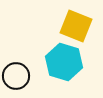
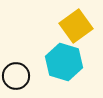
yellow square: rotated 32 degrees clockwise
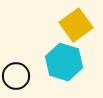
yellow square: moved 1 px up
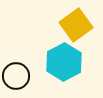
cyan hexagon: rotated 15 degrees clockwise
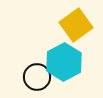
black circle: moved 21 px right, 1 px down
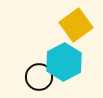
black circle: moved 2 px right
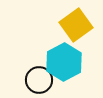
black circle: moved 3 px down
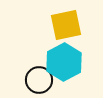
yellow square: moved 10 px left; rotated 24 degrees clockwise
